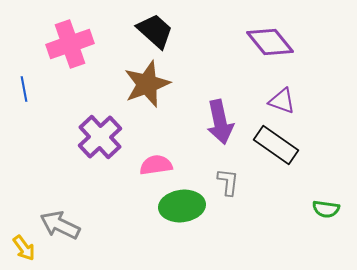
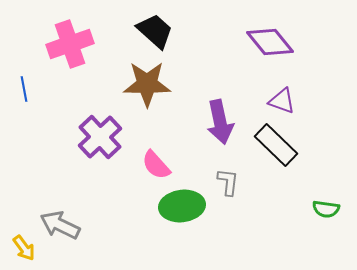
brown star: rotated 21 degrees clockwise
black rectangle: rotated 9 degrees clockwise
pink semicircle: rotated 124 degrees counterclockwise
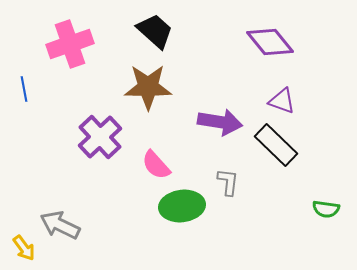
brown star: moved 1 px right, 3 px down
purple arrow: rotated 69 degrees counterclockwise
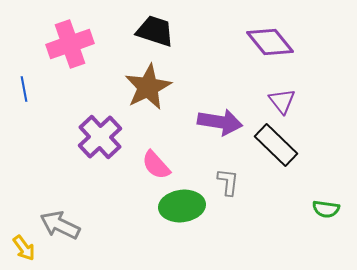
black trapezoid: rotated 24 degrees counterclockwise
brown star: rotated 27 degrees counterclockwise
purple triangle: rotated 32 degrees clockwise
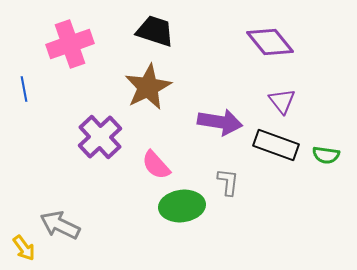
black rectangle: rotated 24 degrees counterclockwise
green semicircle: moved 54 px up
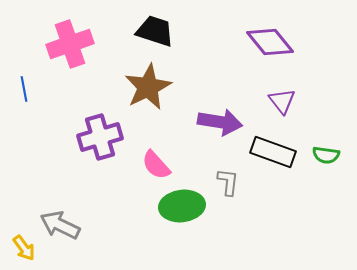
purple cross: rotated 27 degrees clockwise
black rectangle: moved 3 px left, 7 px down
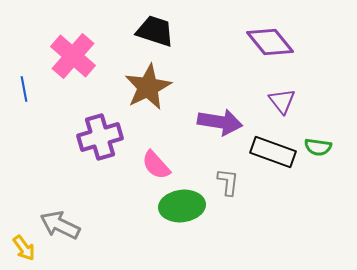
pink cross: moved 3 px right, 12 px down; rotated 30 degrees counterclockwise
green semicircle: moved 8 px left, 8 px up
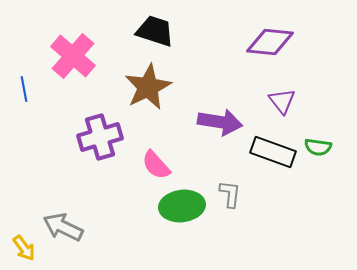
purple diamond: rotated 45 degrees counterclockwise
gray L-shape: moved 2 px right, 12 px down
gray arrow: moved 3 px right, 2 px down
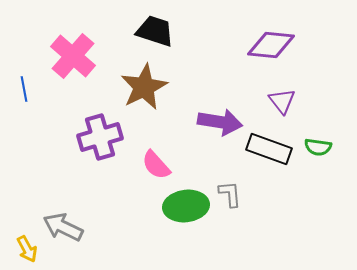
purple diamond: moved 1 px right, 3 px down
brown star: moved 4 px left
black rectangle: moved 4 px left, 3 px up
gray L-shape: rotated 12 degrees counterclockwise
green ellipse: moved 4 px right
yellow arrow: moved 3 px right, 1 px down; rotated 8 degrees clockwise
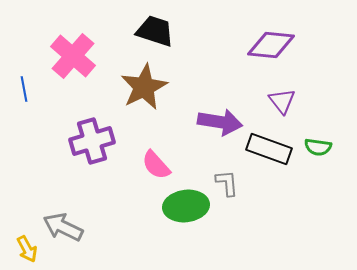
purple cross: moved 8 px left, 4 px down
gray L-shape: moved 3 px left, 11 px up
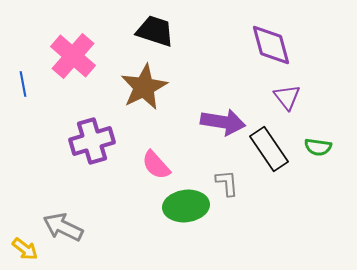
purple diamond: rotated 69 degrees clockwise
blue line: moved 1 px left, 5 px up
purple triangle: moved 5 px right, 4 px up
purple arrow: moved 3 px right
black rectangle: rotated 36 degrees clockwise
yellow arrow: moved 2 px left; rotated 24 degrees counterclockwise
